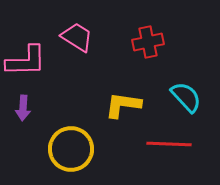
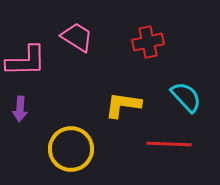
purple arrow: moved 3 px left, 1 px down
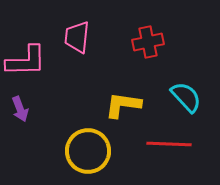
pink trapezoid: rotated 116 degrees counterclockwise
purple arrow: rotated 25 degrees counterclockwise
yellow circle: moved 17 px right, 2 px down
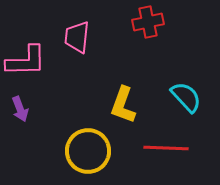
red cross: moved 20 px up
yellow L-shape: rotated 78 degrees counterclockwise
red line: moved 3 px left, 4 px down
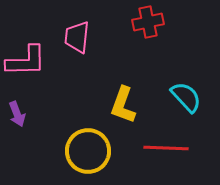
purple arrow: moved 3 px left, 5 px down
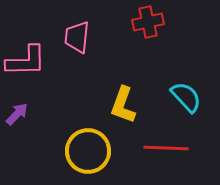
purple arrow: rotated 115 degrees counterclockwise
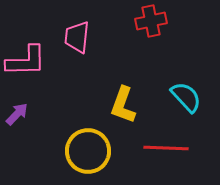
red cross: moved 3 px right, 1 px up
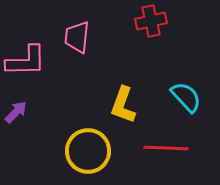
purple arrow: moved 1 px left, 2 px up
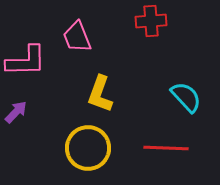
red cross: rotated 8 degrees clockwise
pink trapezoid: rotated 28 degrees counterclockwise
yellow L-shape: moved 23 px left, 11 px up
yellow circle: moved 3 px up
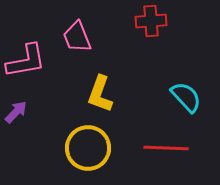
pink L-shape: rotated 9 degrees counterclockwise
